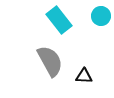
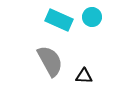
cyan circle: moved 9 px left, 1 px down
cyan rectangle: rotated 28 degrees counterclockwise
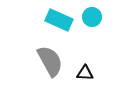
black triangle: moved 1 px right, 3 px up
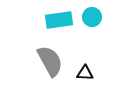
cyan rectangle: rotated 32 degrees counterclockwise
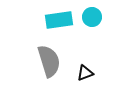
gray semicircle: moved 1 px left; rotated 12 degrees clockwise
black triangle: rotated 24 degrees counterclockwise
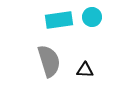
black triangle: moved 3 px up; rotated 24 degrees clockwise
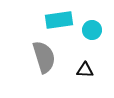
cyan circle: moved 13 px down
gray semicircle: moved 5 px left, 4 px up
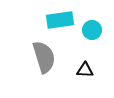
cyan rectangle: moved 1 px right
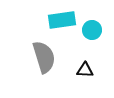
cyan rectangle: moved 2 px right
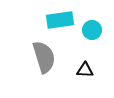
cyan rectangle: moved 2 px left
